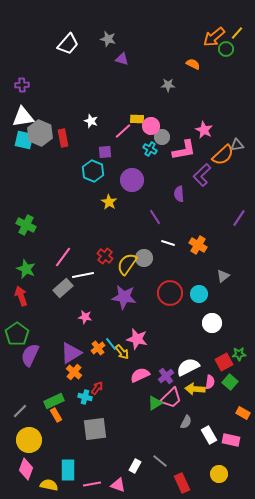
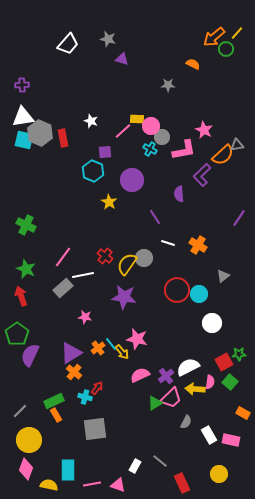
red circle at (170, 293): moved 7 px right, 3 px up
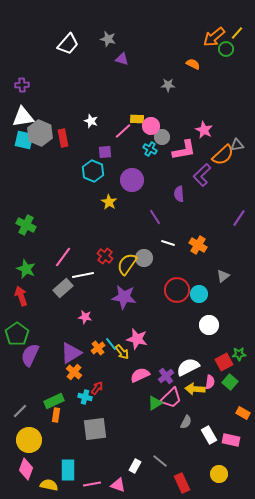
white circle at (212, 323): moved 3 px left, 2 px down
orange rectangle at (56, 415): rotated 40 degrees clockwise
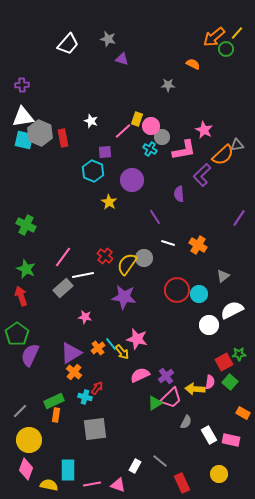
yellow rectangle at (137, 119): rotated 72 degrees counterclockwise
white semicircle at (188, 367): moved 44 px right, 57 px up
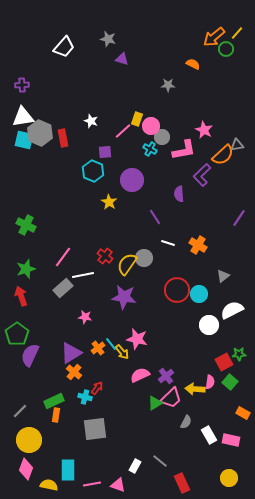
white trapezoid at (68, 44): moved 4 px left, 3 px down
green star at (26, 269): rotated 30 degrees clockwise
yellow circle at (219, 474): moved 10 px right, 4 px down
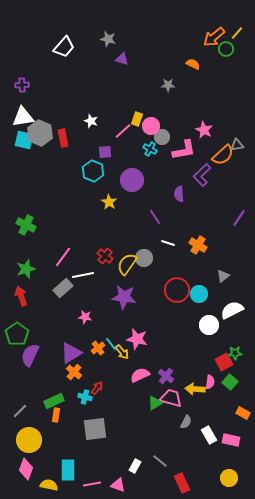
green star at (239, 354): moved 4 px left, 1 px up
purple cross at (166, 376): rotated 14 degrees counterclockwise
pink trapezoid at (171, 398): rotated 120 degrees counterclockwise
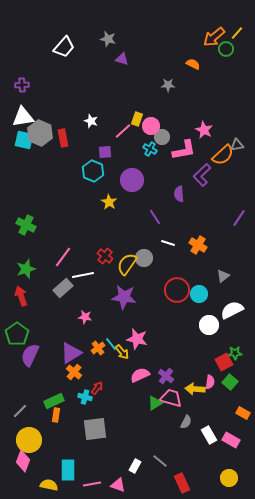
pink rectangle at (231, 440): rotated 18 degrees clockwise
pink diamond at (26, 469): moved 3 px left, 8 px up
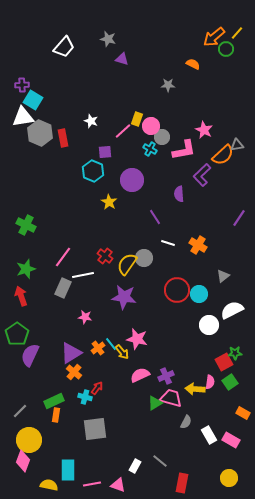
cyan square at (24, 140): moved 9 px right, 40 px up; rotated 18 degrees clockwise
gray rectangle at (63, 288): rotated 24 degrees counterclockwise
purple cross at (166, 376): rotated 28 degrees clockwise
green square at (230, 382): rotated 14 degrees clockwise
red rectangle at (182, 483): rotated 36 degrees clockwise
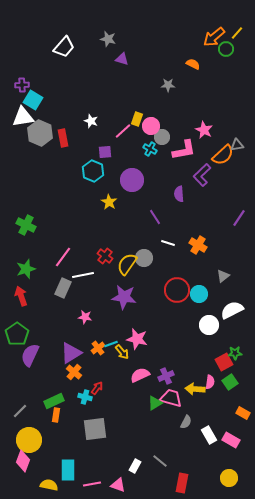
cyan line at (111, 344): rotated 72 degrees counterclockwise
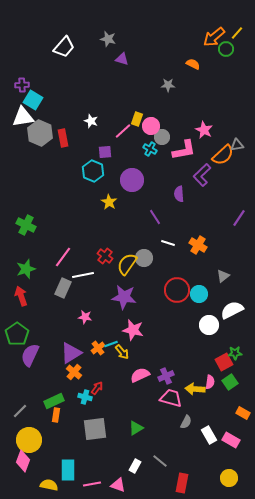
pink star at (137, 339): moved 4 px left, 9 px up
green triangle at (155, 403): moved 19 px left, 25 px down
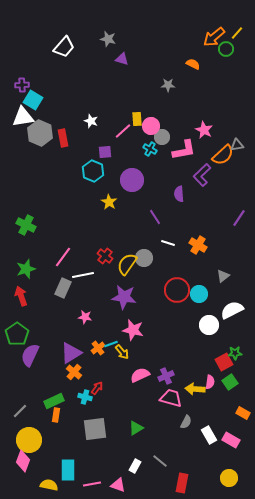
yellow rectangle at (137, 119): rotated 24 degrees counterclockwise
